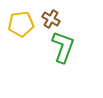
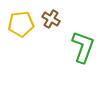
green L-shape: moved 20 px right
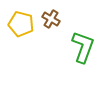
yellow pentagon: rotated 20 degrees clockwise
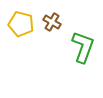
brown cross: moved 1 px right, 3 px down
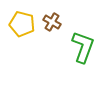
yellow pentagon: moved 1 px right
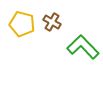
green L-shape: rotated 64 degrees counterclockwise
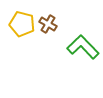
brown cross: moved 4 px left, 2 px down
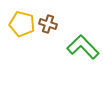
brown cross: rotated 12 degrees counterclockwise
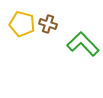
green L-shape: moved 3 px up
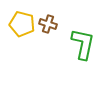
green L-shape: rotated 56 degrees clockwise
